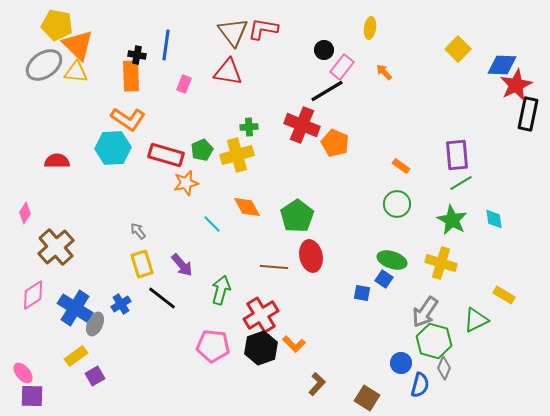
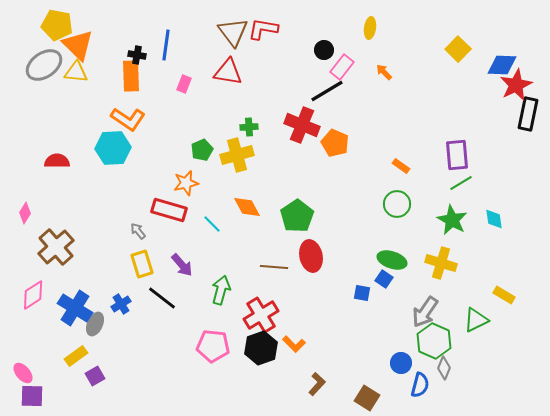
red rectangle at (166, 155): moved 3 px right, 55 px down
green hexagon at (434, 341): rotated 8 degrees clockwise
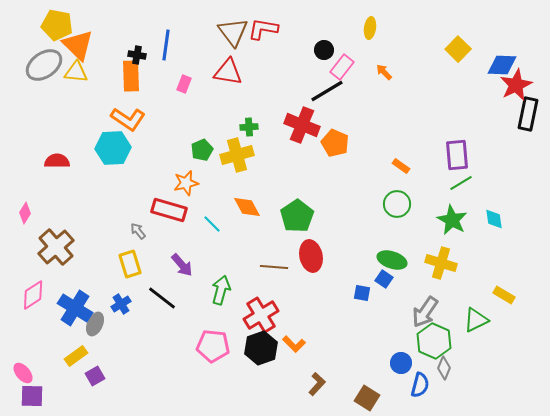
yellow rectangle at (142, 264): moved 12 px left
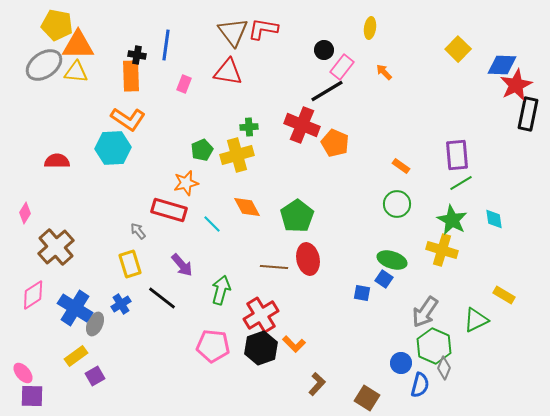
orange triangle at (78, 45): rotated 44 degrees counterclockwise
red ellipse at (311, 256): moved 3 px left, 3 px down
yellow cross at (441, 263): moved 1 px right, 13 px up
green hexagon at (434, 341): moved 5 px down
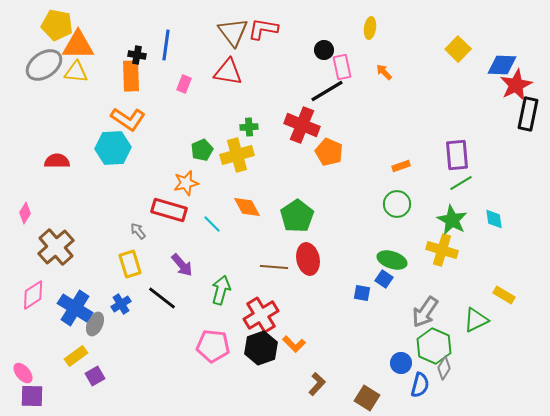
pink rectangle at (342, 67): rotated 50 degrees counterclockwise
orange pentagon at (335, 143): moved 6 px left, 9 px down
orange rectangle at (401, 166): rotated 54 degrees counterclockwise
gray diamond at (444, 368): rotated 10 degrees clockwise
